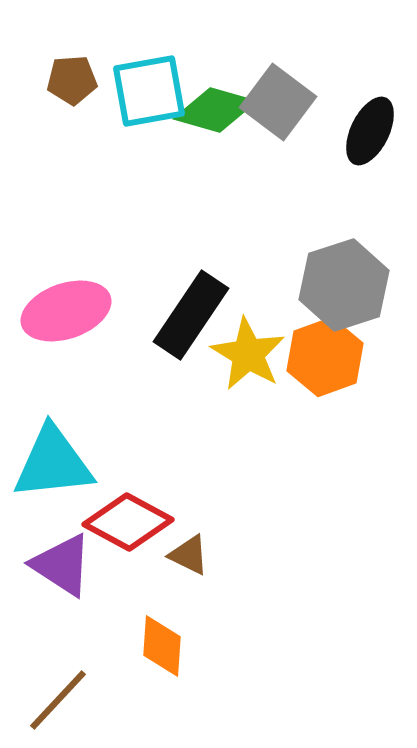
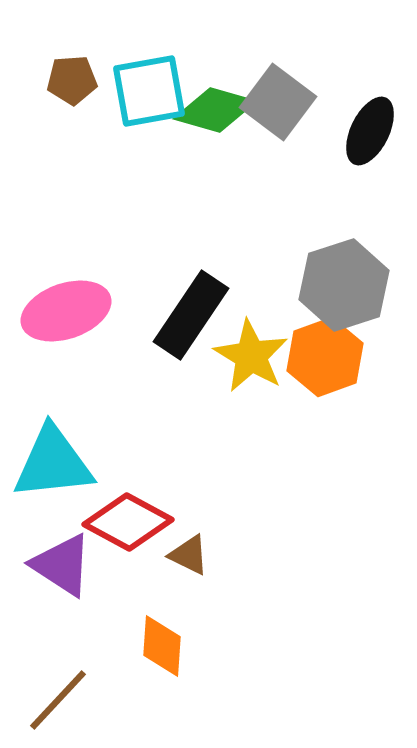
yellow star: moved 3 px right, 2 px down
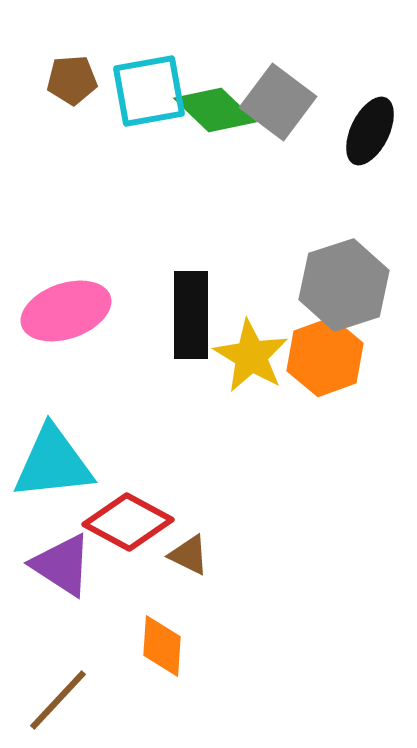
green diamond: rotated 28 degrees clockwise
black rectangle: rotated 34 degrees counterclockwise
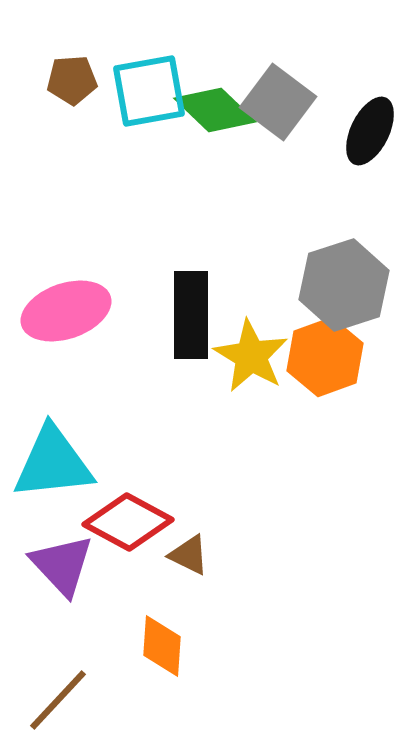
purple triangle: rotated 14 degrees clockwise
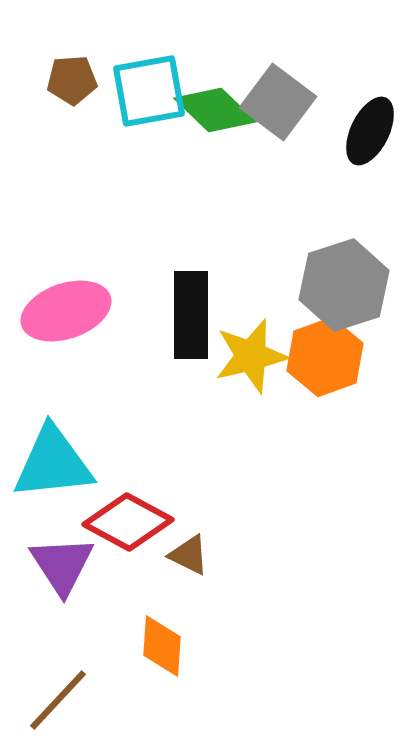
yellow star: rotated 28 degrees clockwise
purple triangle: rotated 10 degrees clockwise
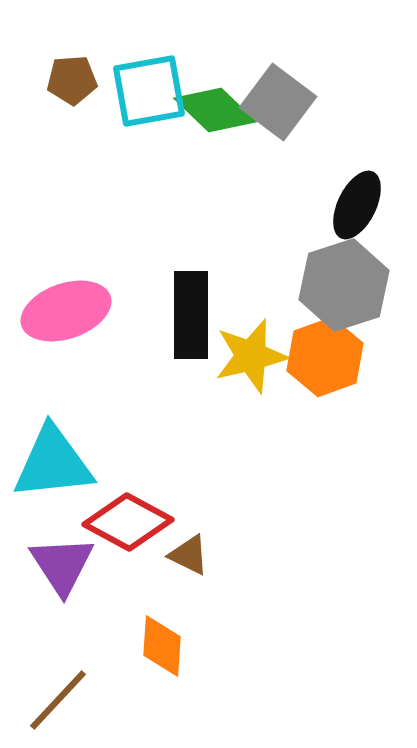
black ellipse: moved 13 px left, 74 px down
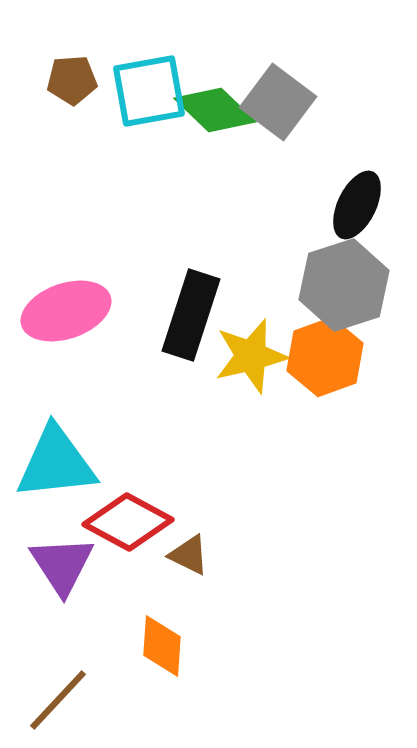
black rectangle: rotated 18 degrees clockwise
cyan triangle: moved 3 px right
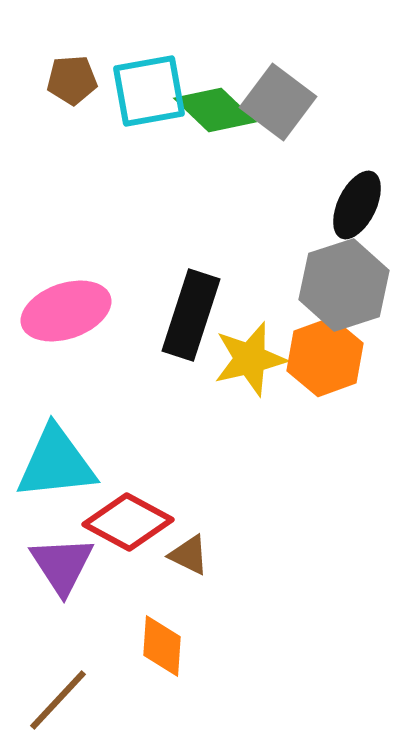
yellow star: moved 1 px left, 3 px down
